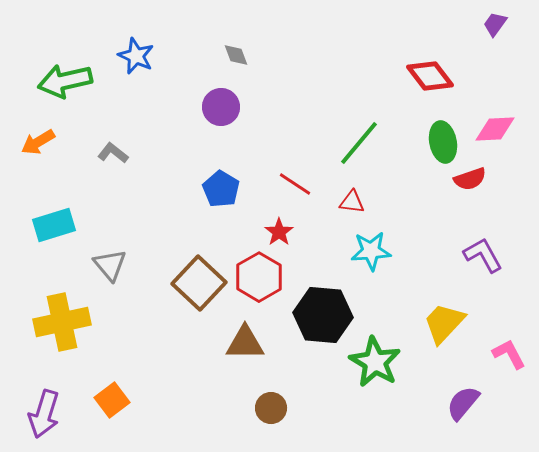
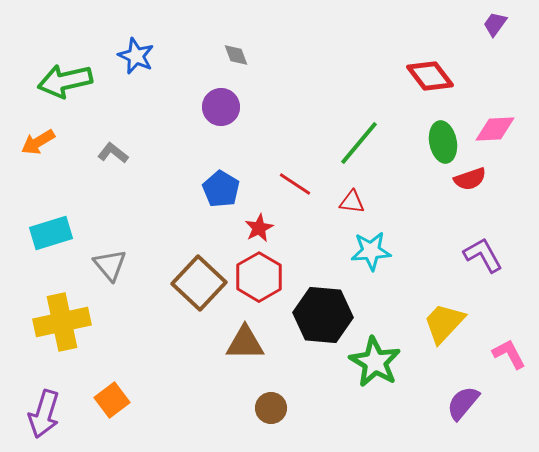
cyan rectangle: moved 3 px left, 8 px down
red star: moved 20 px left, 4 px up; rotated 8 degrees clockwise
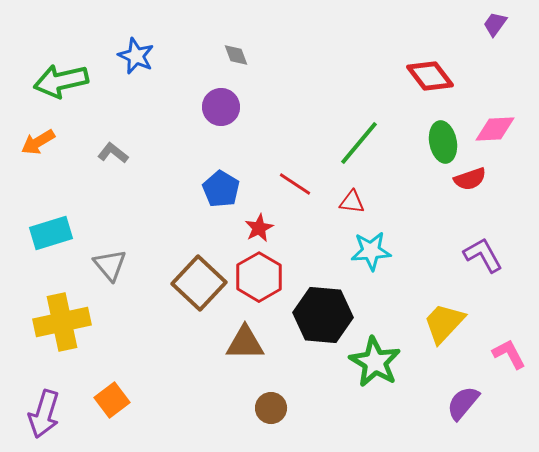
green arrow: moved 4 px left
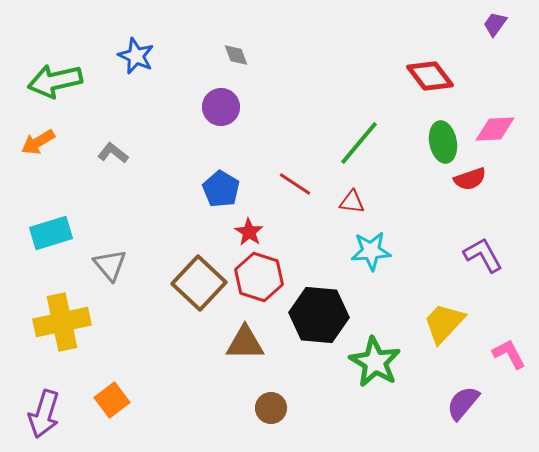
green arrow: moved 6 px left
red star: moved 10 px left, 4 px down; rotated 12 degrees counterclockwise
red hexagon: rotated 12 degrees counterclockwise
black hexagon: moved 4 px left
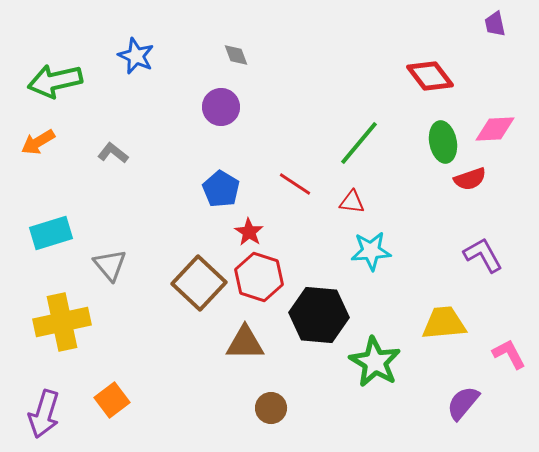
purple trapezoid: rotated 48 degrees counterclockwise
yellow trapezoid: rotated 42 degrees clockwise
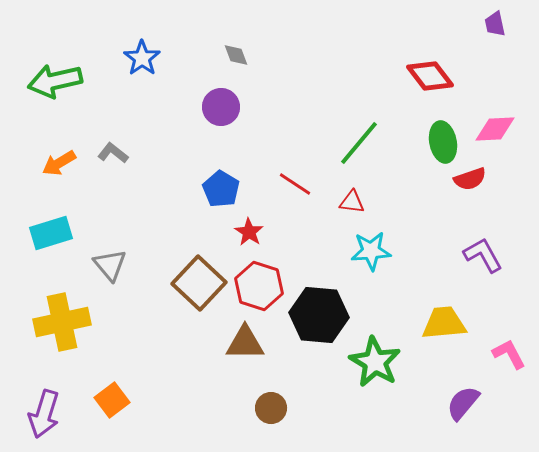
blue star: moved 6 px right, 2 px down; rotated 12 degrees clockwise
orange arrow: moved 21 px right, 21 px down
red hexagon: moved 9 px down
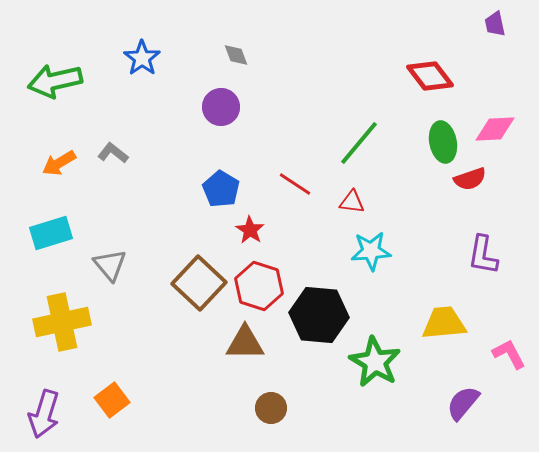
red star: moved 1 px right, 2 px up
purple L-shape: rotated 141 degrees counterclockwise
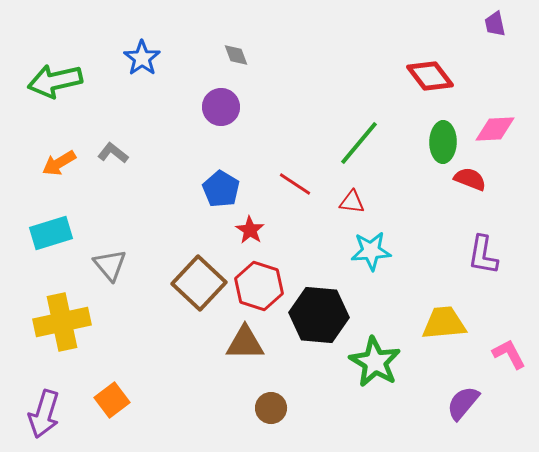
green ellipse: rotated 12 degrees clockwise
red semicircle: rotated 140 degrees counterclockwise
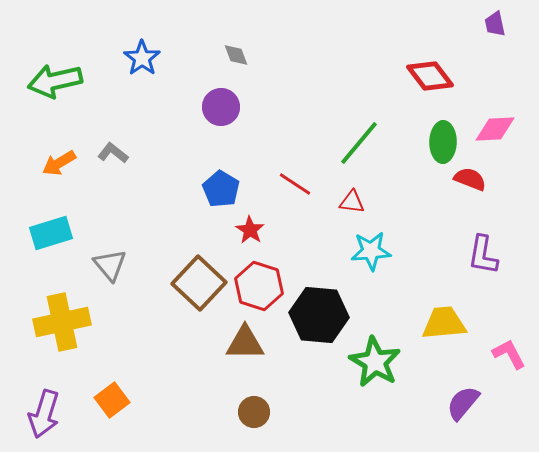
brown circle: moved 17 px left, 4 px down
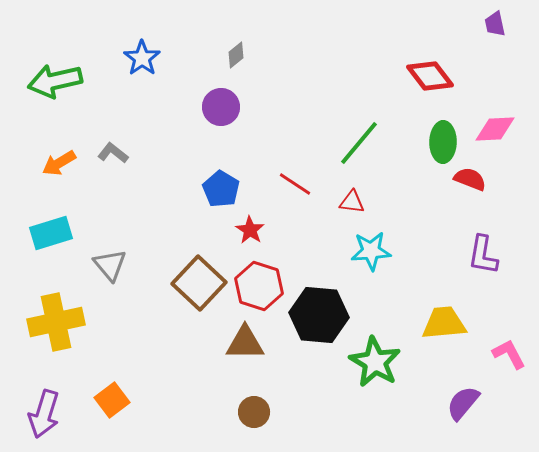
gray diamond: rotated 72 degrees clockwise
yellow cross: moved 6 px left
